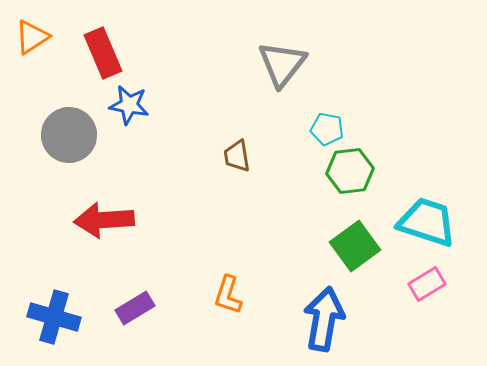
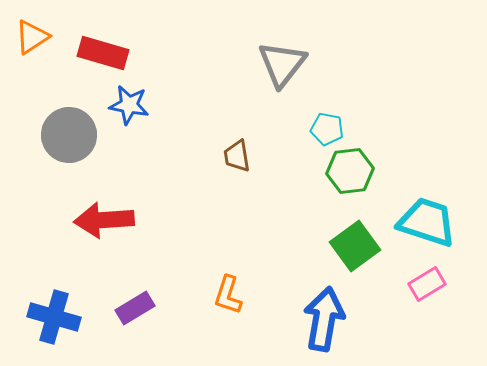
red rectangle: rotated 51 degrees counterclockwise
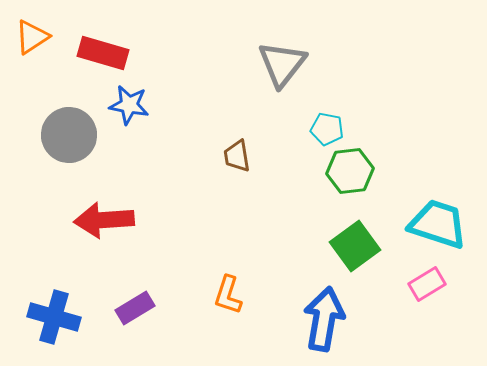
cyan trapezoid: moved 11 px right, 2 px down
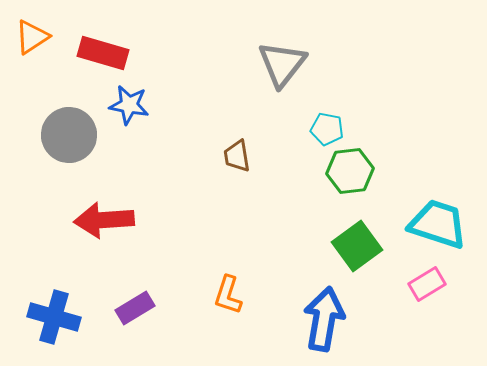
green square: moved 2 px right
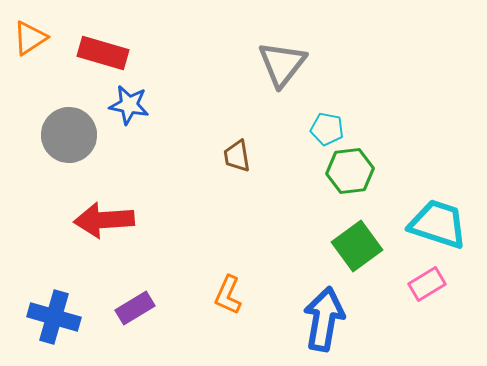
orange triangle: moved 2 px left, 1 px down
orange L-shape: rotated 6 degrees clockwise
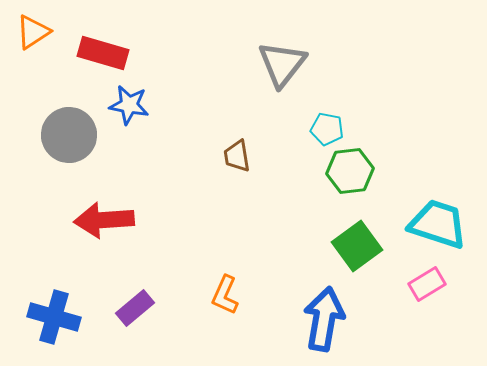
orange triangle: moved 3 px right, 6 px up
orange L-shape: moved 3 px left
purple rectangle: rotated 9 degrees counterclockwise
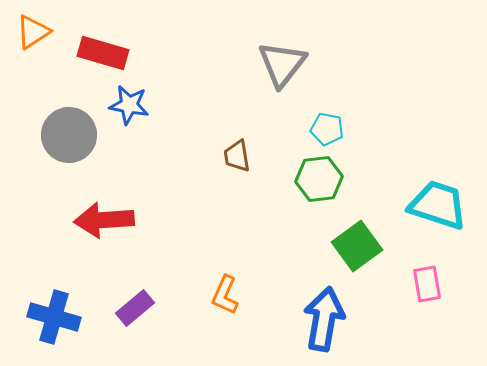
green hexagon: moved 31 px left, 8 px down
cyan trapezoid: moved 19 px up
pink rectangle: rotated 69 degrees counterclockwise
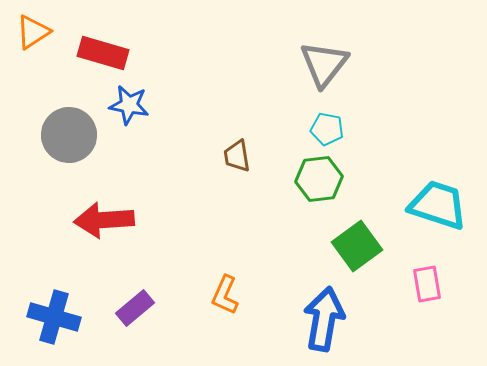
gray triangle: moved 42 px right
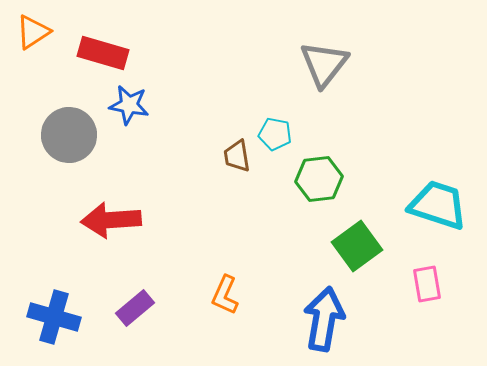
cyan pentagon: moved 52 px left, 5 px down
red arrow: moved 7 px right
